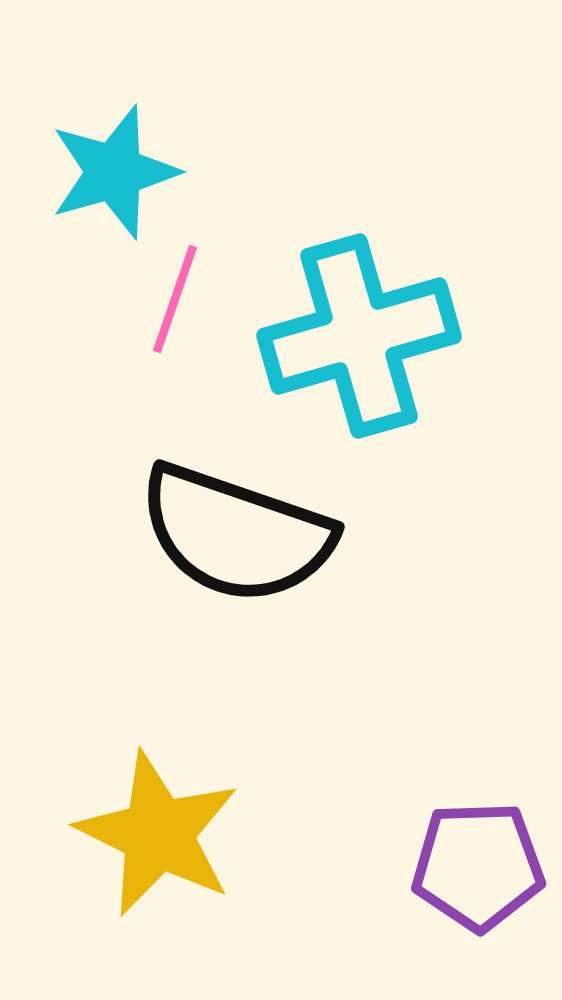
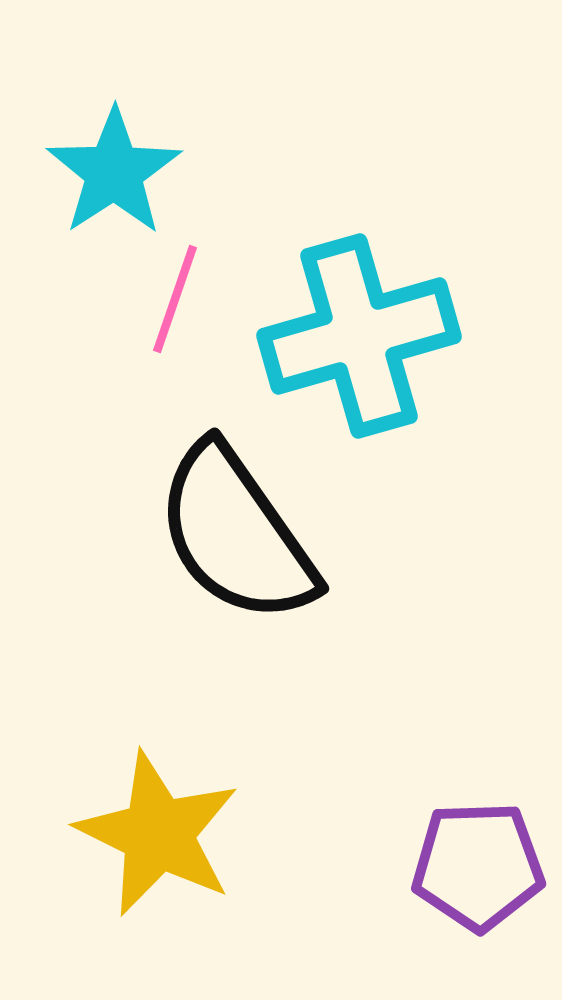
cyan star: rotated 17 degrees counterclockwise
black semicircle: rotated 36 degrees clockwise
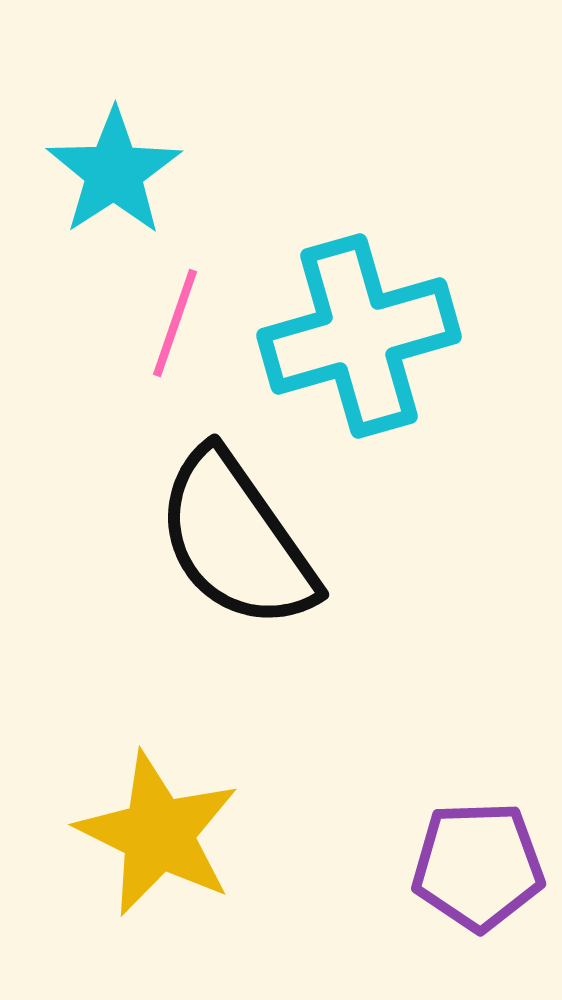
pink line: moved 24 px down
black semicircle: moved 6 px down
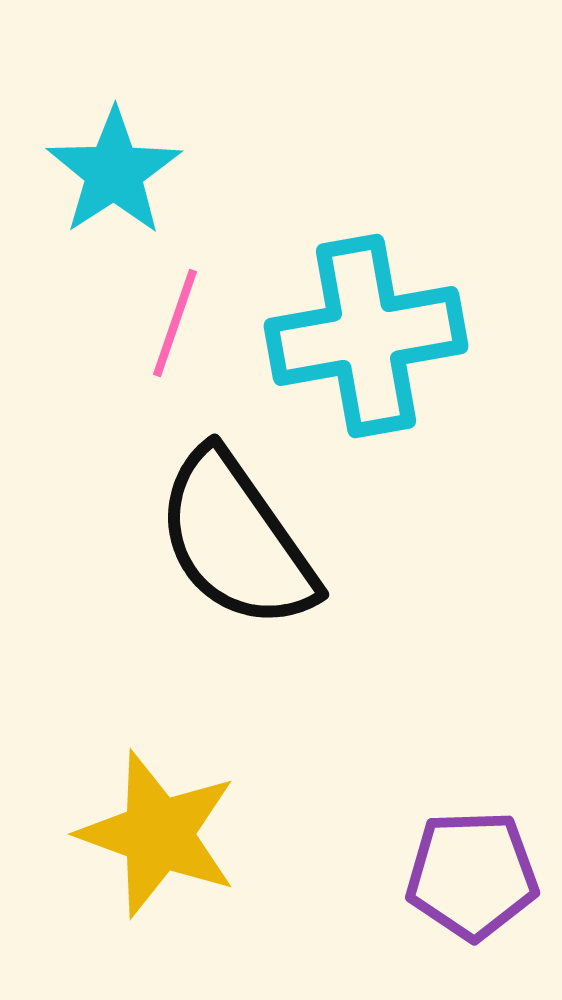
cyan cross: moved 7 px right; rotated 6 degrees clockwise
yellow star: rotated 6 degrees counterclockwise
purple pentagon: moved 6 px left, 9 px down
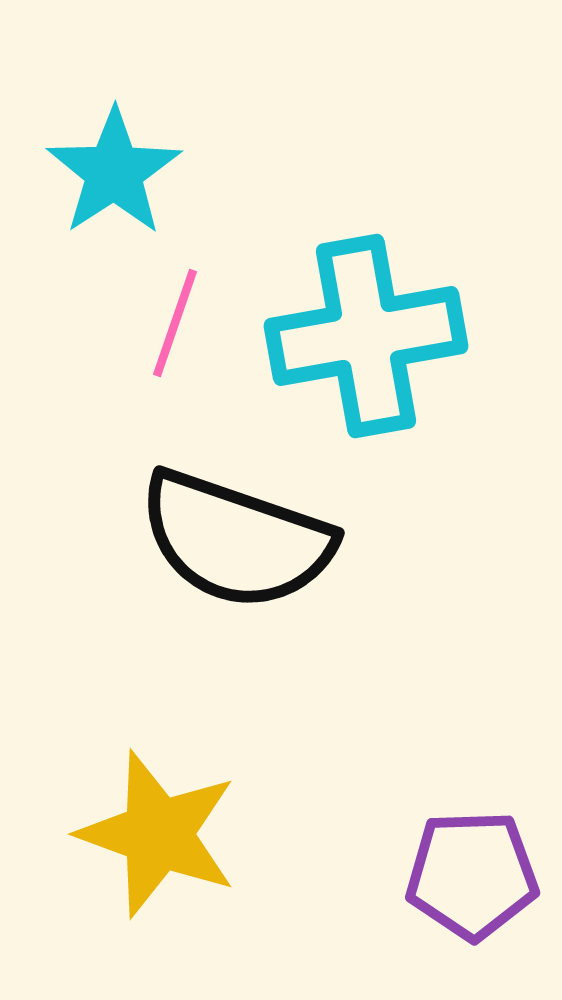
black semicircle: rotated 36 degrees counterclockwise
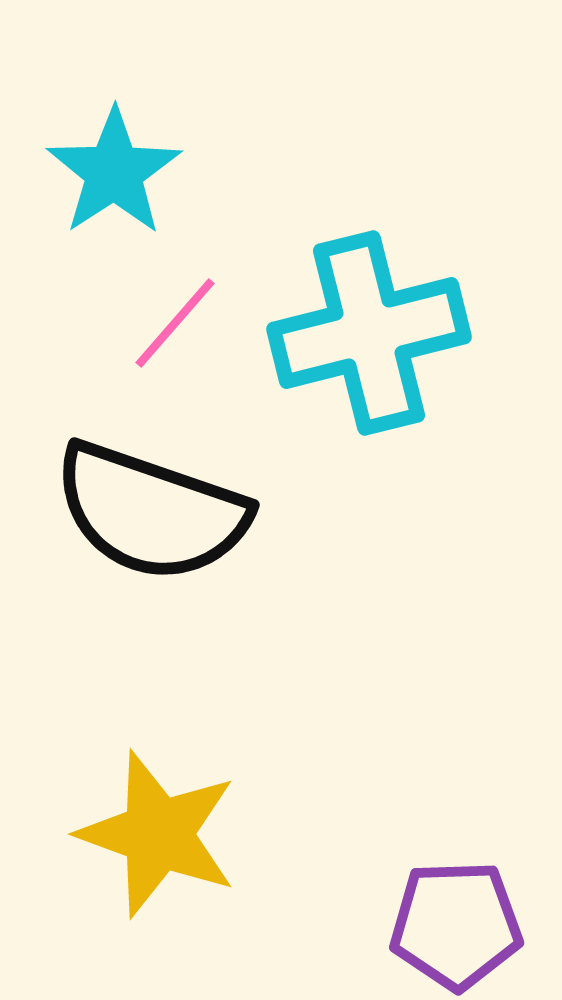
pink line: rotated 22 degrees clockwise
cyan cross: moved 3 px right, 3 px up; rotated 4 degrees counterclockwise
black semicircle: moved 85 px left, 28 px up
purple pentagon: moved 16 px left, 50 px down
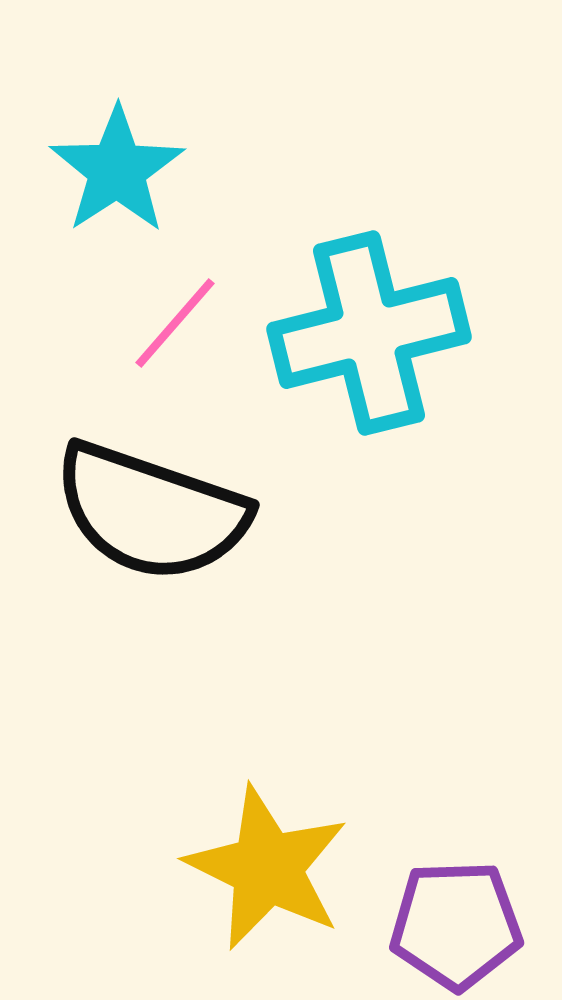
cyan star: moved 3 px right, 2 px up
yellow star: moved 109 px right, 34 px down; rotated 6 degrees clockwise
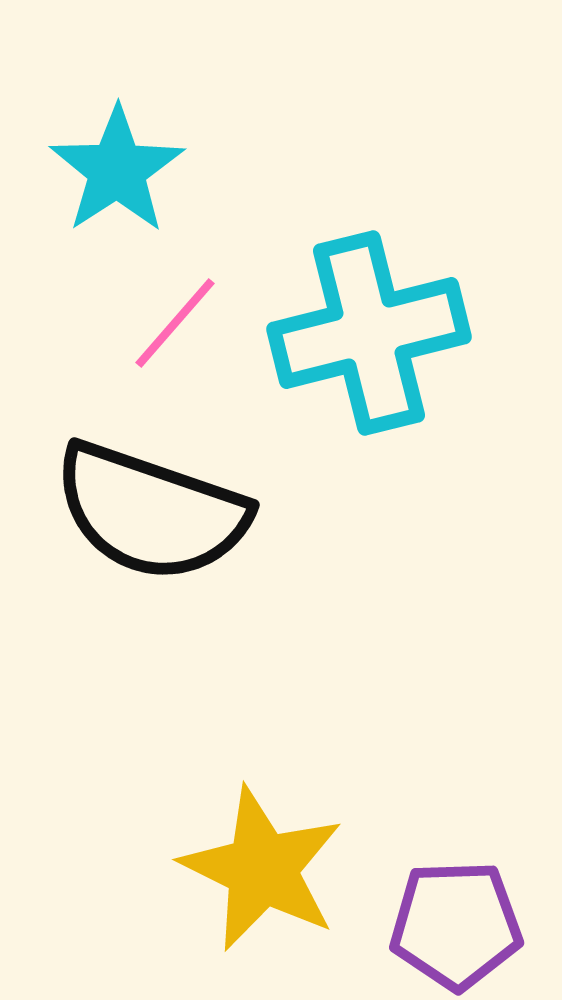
yellow star: moved 5 px left, 1 px down
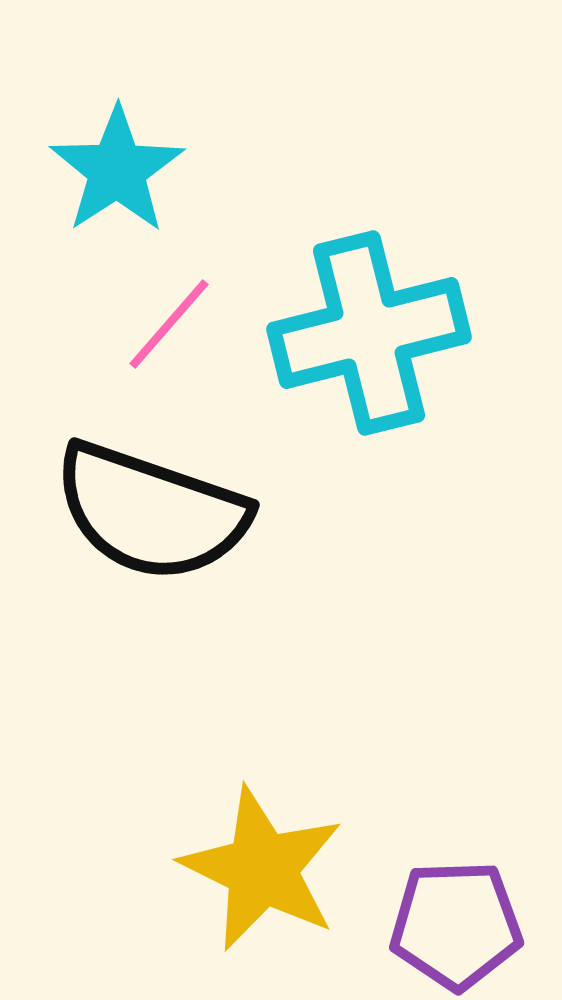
pink line: moved 6 px left, 1 px down
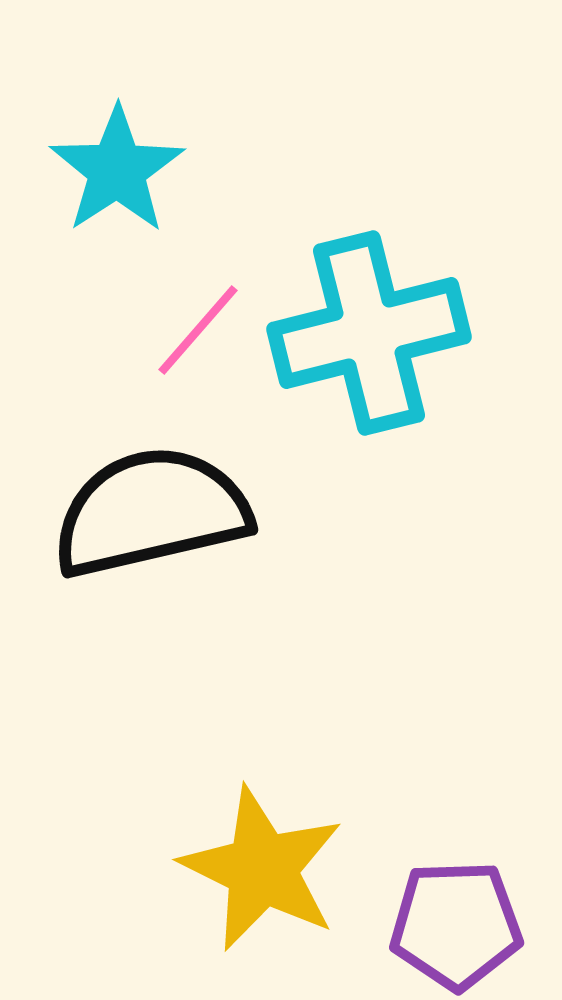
pink line: moved 29 px right, 6 px down
black semicircle: rotated 148 degrees clockwise
